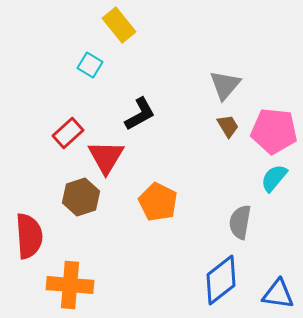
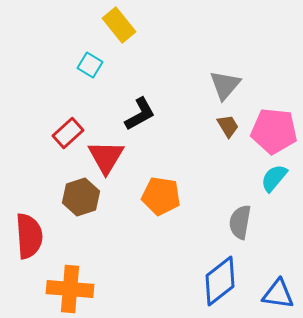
orange pentagon: moved 3 px right, 6 px up; rotated 18 degrees counterclockwise
blue diamond: moved 1 px left, 1 px down
orange cross: moved 4 px down
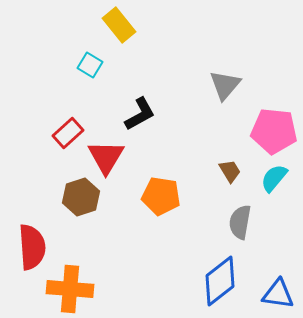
brown trapezoid: moved 2 px right, 45 px down
red semicircle: moved 3 px right, 11 px down
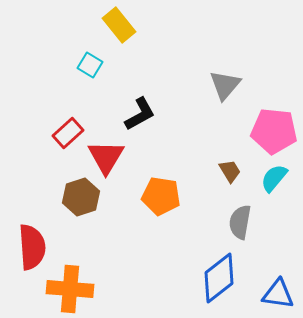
blue diamond: moved 1 px left, 3 px up
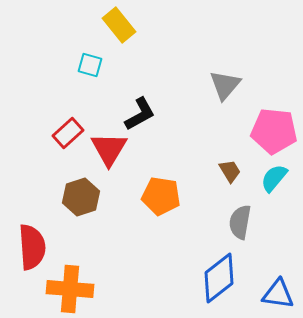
cyan square: rotated 15 degrees counterclockwise
red triangle: moved 3 px right, 8 px up
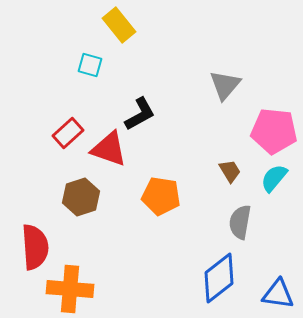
red triangle: rotated 42 degrees counterclockwise
red semicircle: moved 3 px right
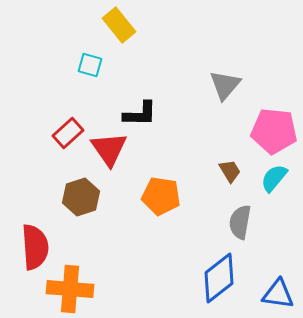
black L-shape: rotated 30 degrees clockwise
red triangle: rotated 36 degrees clockwise
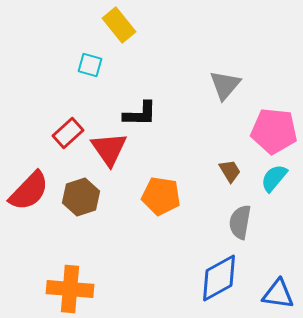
red semicircle: moved 6 px left, 56 px up; rotated 48 degrees clockwise
blue diamond: rotated 9 degrees clockwise
